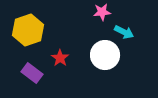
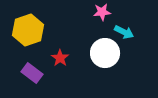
white circle: moved 2 px up
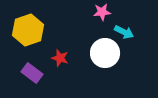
red star: rotated 18 degrees counterclockwise
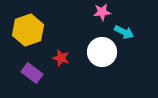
white circle: moved 3 px left, 1 px up
red star: moved 1 px right
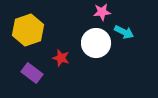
white circle: moved 6 px left, 9 px up
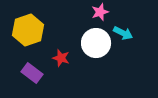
pink star: moved 2 px left; rotated 12 degrees counterclockwise
cyan arrow: moved 1 px left, 1 px down
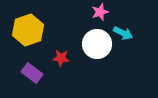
white circle: moved 1 px right, 1 px down
red star: rotated 12 degrees counterclockwise
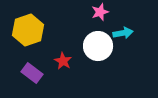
cyan arrow: rotated 36 degrees counterclockwise
white circle: moved 1 px right, 2 px down
red star: moved 2 px right, 3 px down; rotated 24 degrees clockwise
